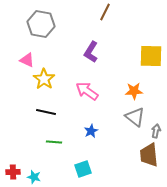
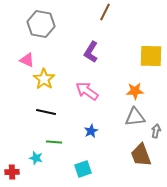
orange star: moved 1 px right
gray triangle: rotated 45 degrees counterclockwise
brown trapezoid: moved 8 px left; rotated 15 degrees counterclockwise
red cross: moved 1 px left
cyan star: moved 2 px right, 19 px up
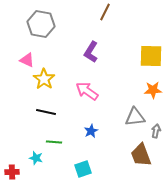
orange star: moved 18 px right, 1 px up
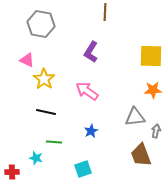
brown line: rotated 24 degrees counterclockwise
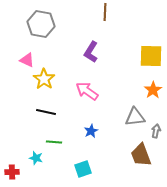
orange star: rotated 30 degrees counterclockwise
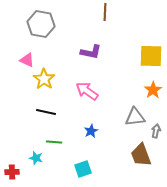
purple L-shape: rotated 110 degrees counterclockwise
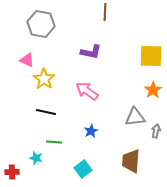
brown trapezoid: moved 10 px left, 6 px down; rotated 25 degrees clockwise
cyan square: rotated 18 degrees counterclockwise
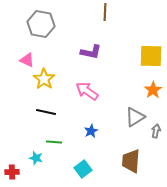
gray triangle: rotated 25 degrees counterclockwise
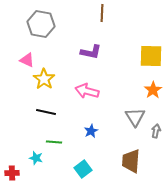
brown line: moved 3 px left, 1 px down
pink arrow: rotated 20 degrees counterclockwise
gray triangle: rotated 30 degrees counterclockwise
red cross: moved 1 px down
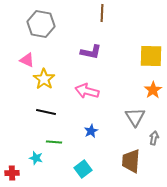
gray arrow: moved 2 px left, 7 px down
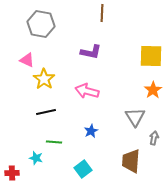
black line: rotated 24 degrees counterclockwise
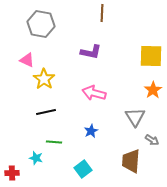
pink arrow: moved 7 px right, 2 px down
gray arrow: moved 2 px left, 2 px down; rotated 112 degrees clockwise
